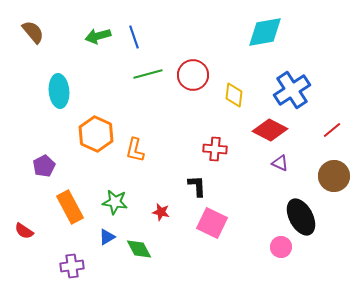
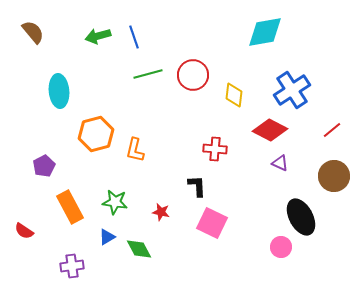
orange hexagon: rotated 20 degrees clockwise
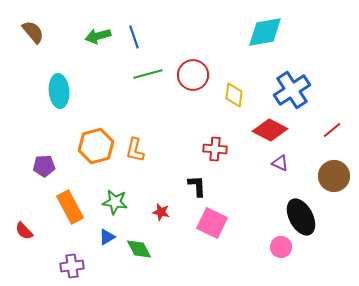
orange hexagon: moved 12 px down
purple pentagon: rotated 25 degrees clockwise
red semicircle: rotated 12 degrees clockwise
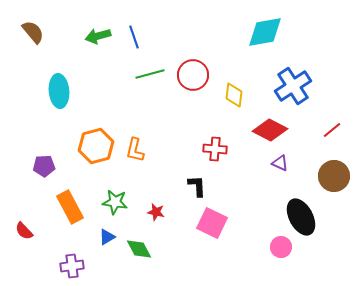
green line: moved 2 px right
blue cross: moved 1 px right, 4 px up
red star: moved 5 px left
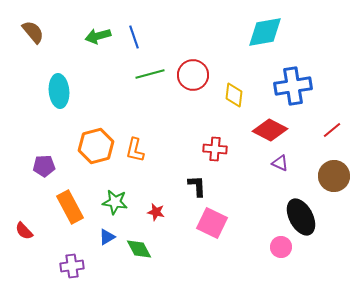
blue cross: rotated 24 degrees clockwise
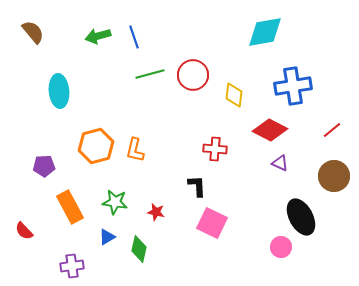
green diamond: rotated 40 degrees clockwise
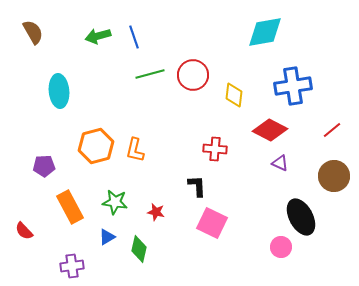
brown semicircle: rotated 10 degrees clockwise
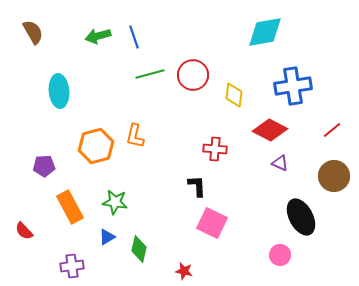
orange L-shape: moved 14 px up
red star: moved 28 px right, 59 px down
pink circle: moved 1 px left, 8 px down
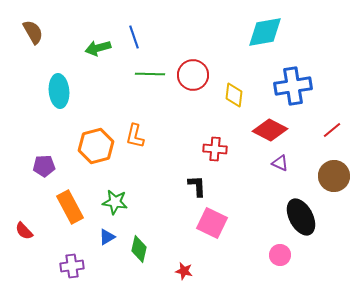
green arrow: moved 12 px down
green line: rotated 16 degrees clockwise
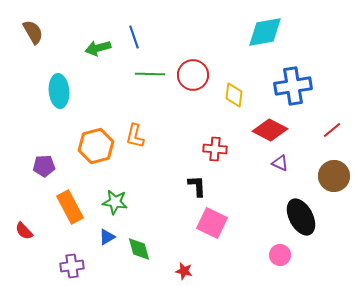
green diamond: rotated 28 degrees counterclockwise
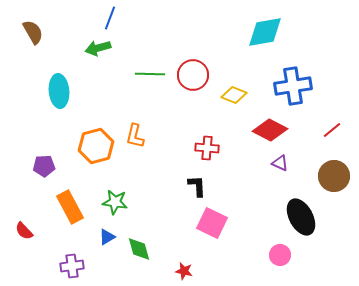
blue line: moved 24 px left, 19 px up; rotated 40 degrees clockwise
yellow diamond: rotated 75 degrees counterclockwise
red cross: moved 8 px left, 1 px up
